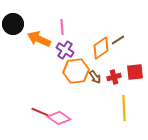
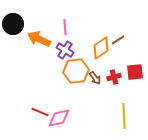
pink line: moved 3 px right
brown arrow: moved 1 px down
yellow line: moved 8 px down
pink diamond: rotated 45 degrees counterclockwise
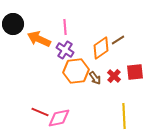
red cross: moved 1 px up; rotated 32 degrees counterclockwise
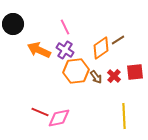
pink line: rotated 21 degrees counterclockwise
orange arrow: moved 11 px down
brown arrow: moved 1 px right, 1 px up
